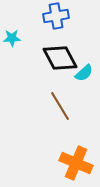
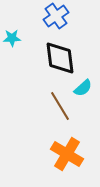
blue cross: rotated 25 degrees counterclockwise
black diamond: rotated 21 degrees clockwise
cyan semicircle: moved 1 px left, 15 px down
orange cross: moved 9 px left, 9 px up; rotated 8 degrees clockwise
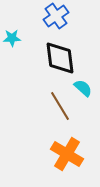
cyan semicircle: rotated 96 degrees counterclockwise
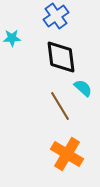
black diamond: moved 1 px right, 1 px up
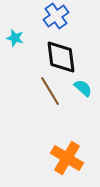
cyan star: moved 3 px right; rotated 18 degrees clockwise
brown line: moved 10 px left, 15 px up
orange cross: moved 4 px down
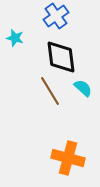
orange cross: moved 1 px right; rotated 16 degrees counterclockwise
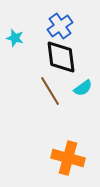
blue cross: moved 4 px right, 10 px down
cyan semicircle: rotated 102 degrees clockwise
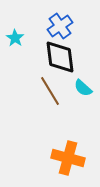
cyan star: rotated 18 degrees clockwise
black diamond: moved 1 px left
cyan semicircle: rotated 78 degrees clockwise
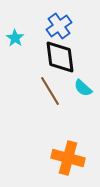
blue cross: moved 1 px left
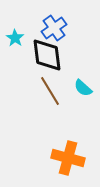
blue cross: moved 5 px left, 2 px down
black diamond: moved 13 px left, 2 px up
